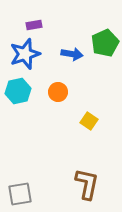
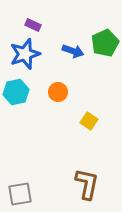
purple rectangle: moved 1 px left; rotated 35 degrees clockwise
blue arrow: moved 1 px right, 3 px up; rotated 10 degrees clockwise
cyan hexagon: moved 2 px left, 1 px down
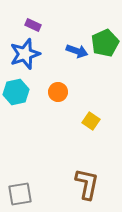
blue arrow: moved 4 px right
yellow square: moved 2 px right
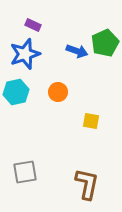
yellow square: rotated 24 degrees counterclockwise
gray square: moved 5 px right, 22 px up
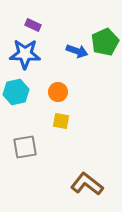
green pentagon: moved 1 px up
blue star: rotated 20 degrees clockwise
yellow square: moved 30 px left
gray square: moved 25 px up
brown L-shape: rotated 64 degrees counterclockwise
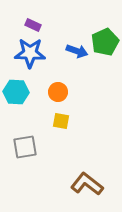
blue star: moved 5 px right, 1 px up
cyan hexagon: rotated 15 degrees clockwise
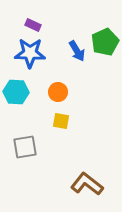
blue arrow: rotated 40 degrees clockwise
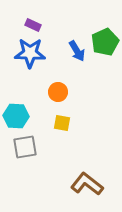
cyan hexagon: moved 24 px down
yellow square: moved 1 px right, 2 px down
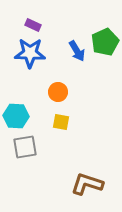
yellow square: moved 1 px left, 1 px up
brown L-shape: rotated 20 degrees counterclockwise
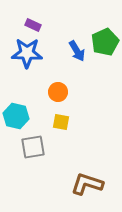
blue star: moved 3 px left
cyan hexagon: rotated 10 degrees clockwise
gray square: moved 8 px right
